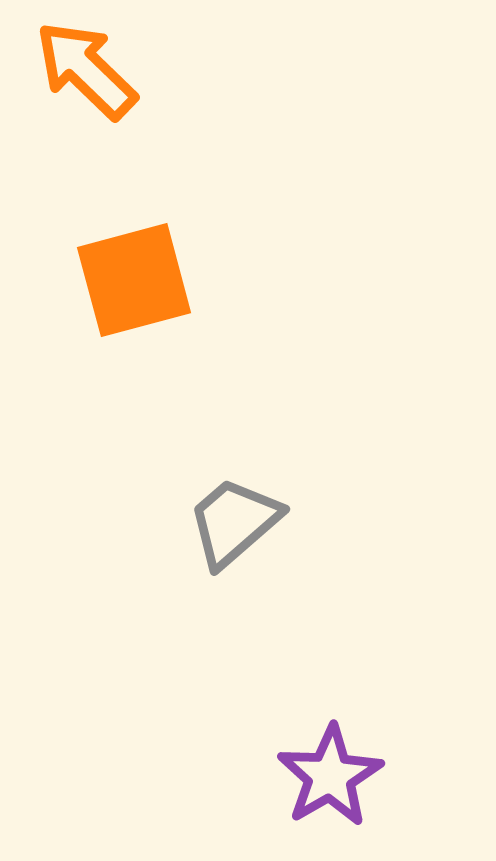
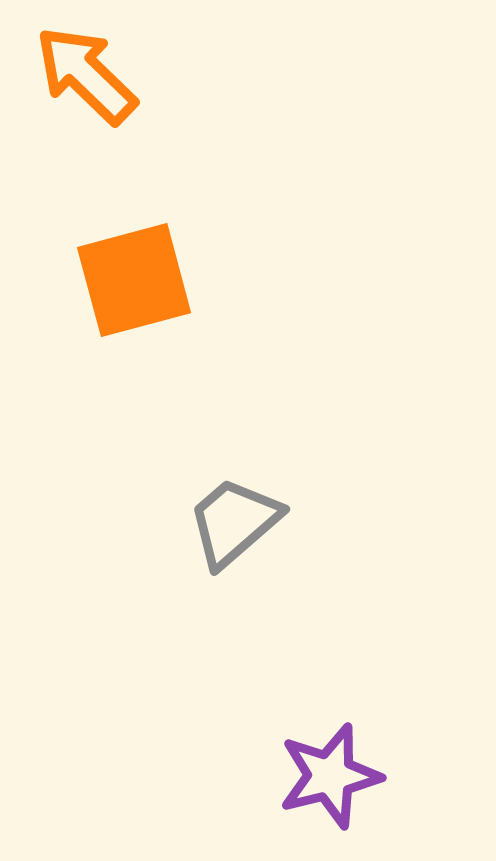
orange arrow: moved 5 px down
purple star: rotated 16 degrees clockwise
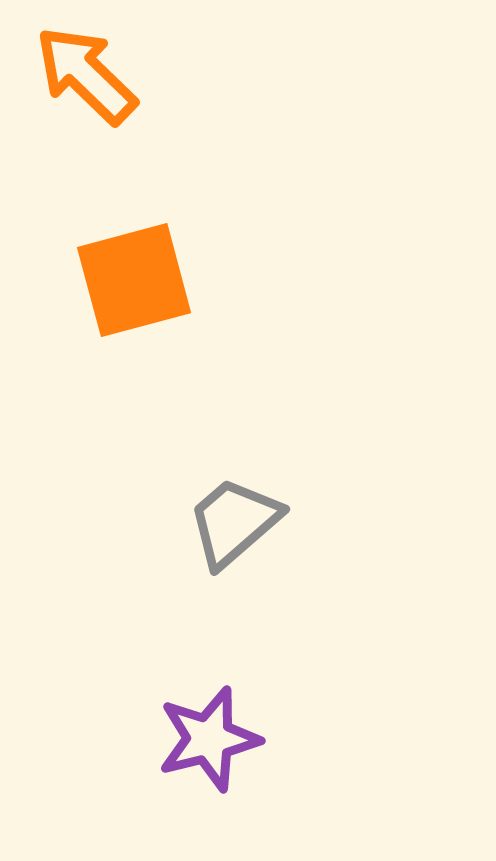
purple star: moved 121 px left, 37 px up
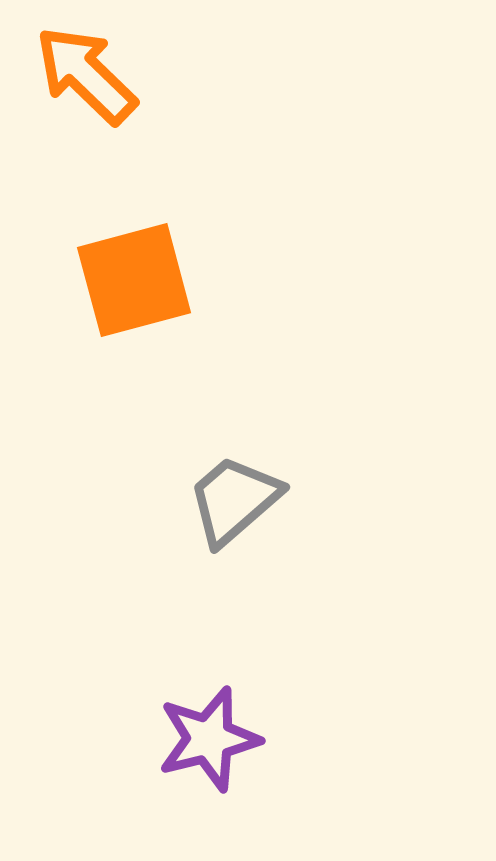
gray trapezoid: moved 22 px up
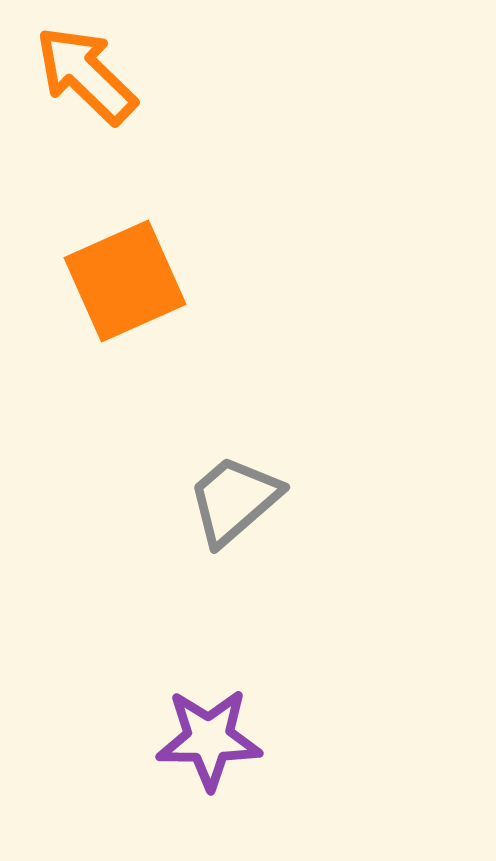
orange square: moved 9 px left, 1 px down; rotated 9 degrees counterclockwise
purple star: rotated 14 degrees clockwise
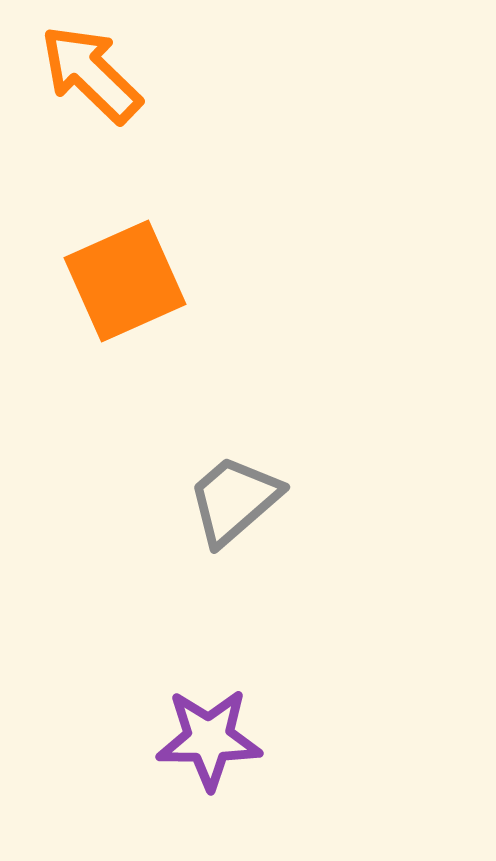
orange arrow: moved 5 px right, 1 px up
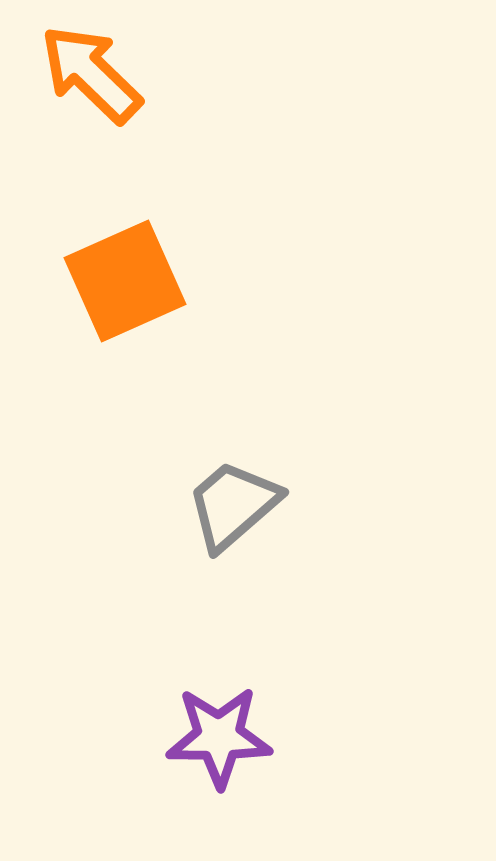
gray trapezoid: moved 1 px left, 5 px down
purple star: moved 10 px right, 2 px up
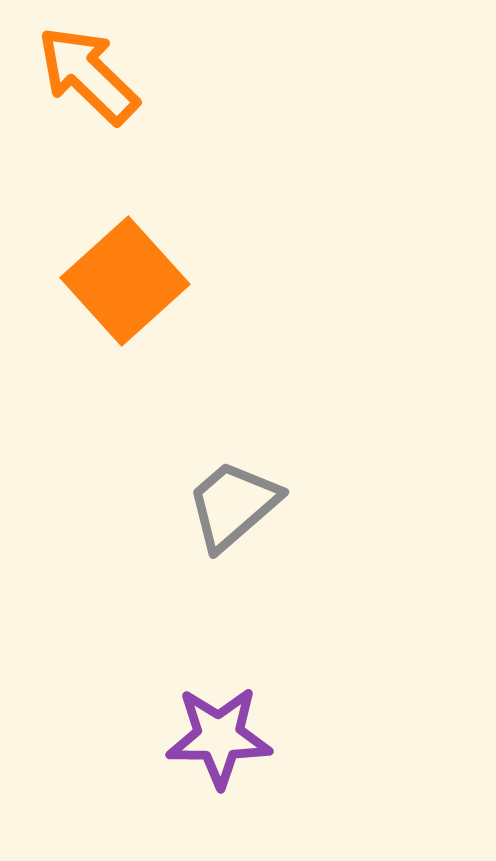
orange arrow: moved 3 px left, 1 px down
orange square: rotated 18 degrees counterclockwise
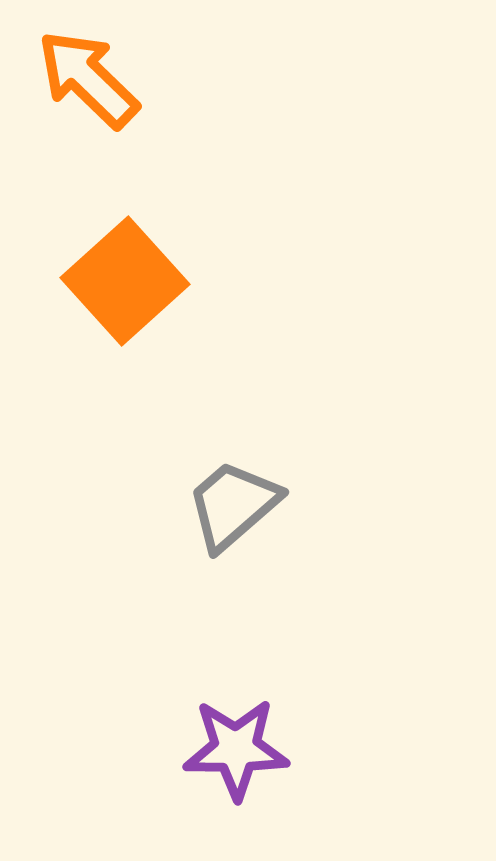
orange arrow: moved 4 px down
purple star: moved 17 px right, 12 px down
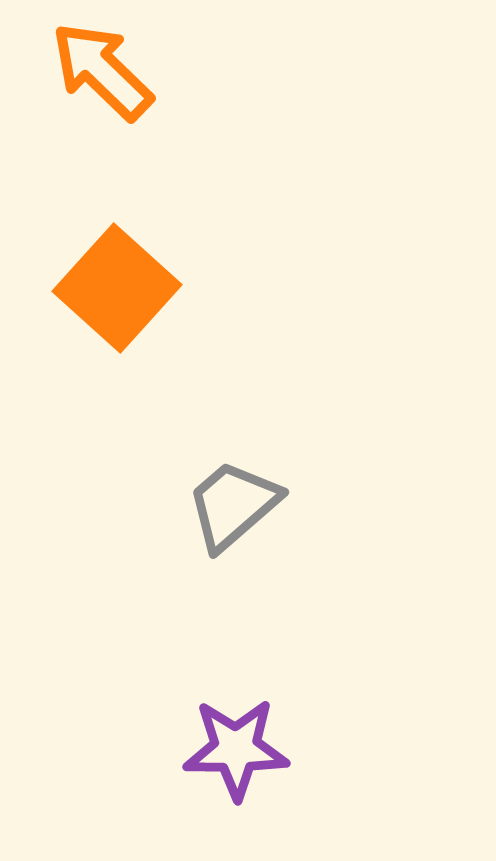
orange arrow: moved 14 px right, 8 px up
orange square: moved 8 px left, 7 px down; rotated 6 degrees counterclockwise
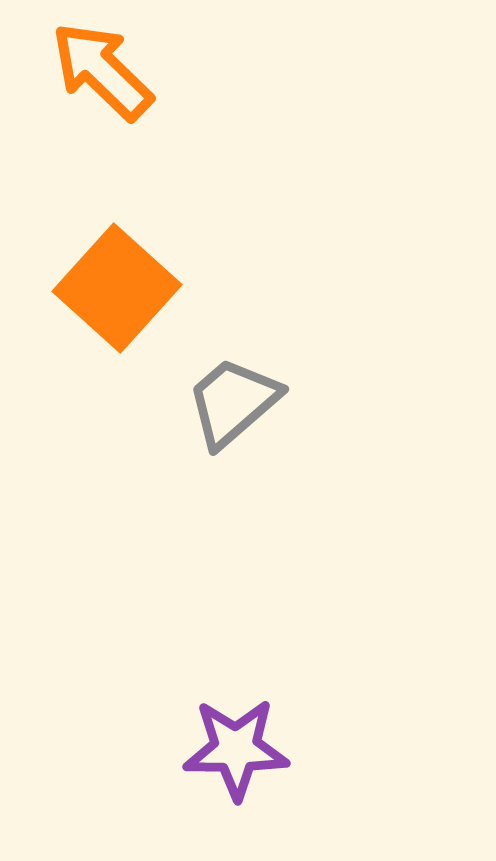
gray trapezoid: moved 103 px up
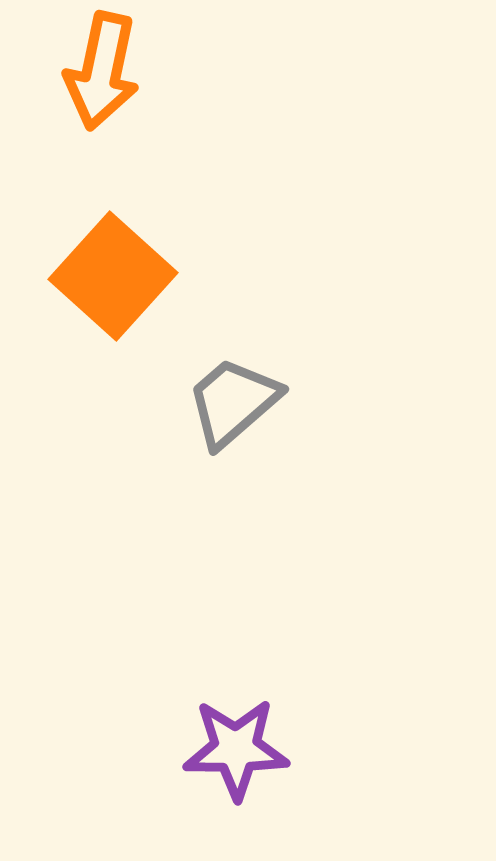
orange arrow: rotated 122 degrees counterclockwise
orange square: moved 4 px left, 12 px up
